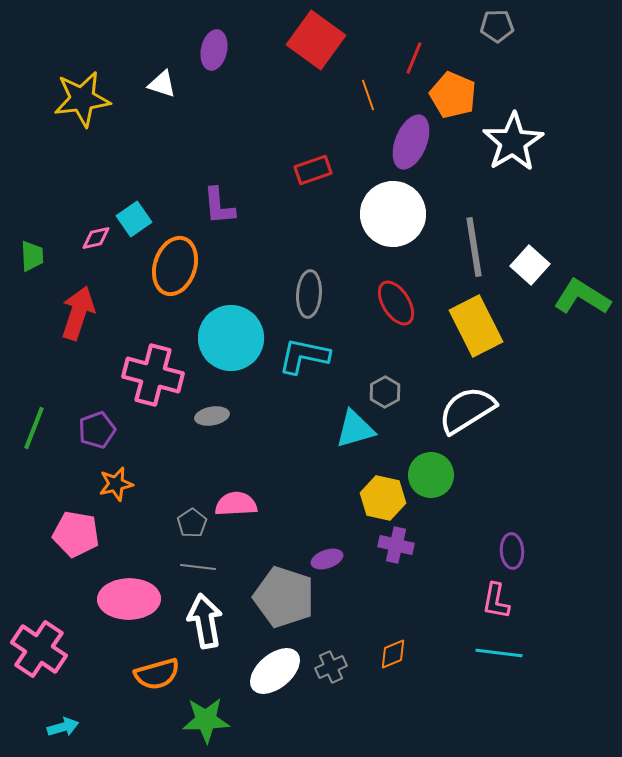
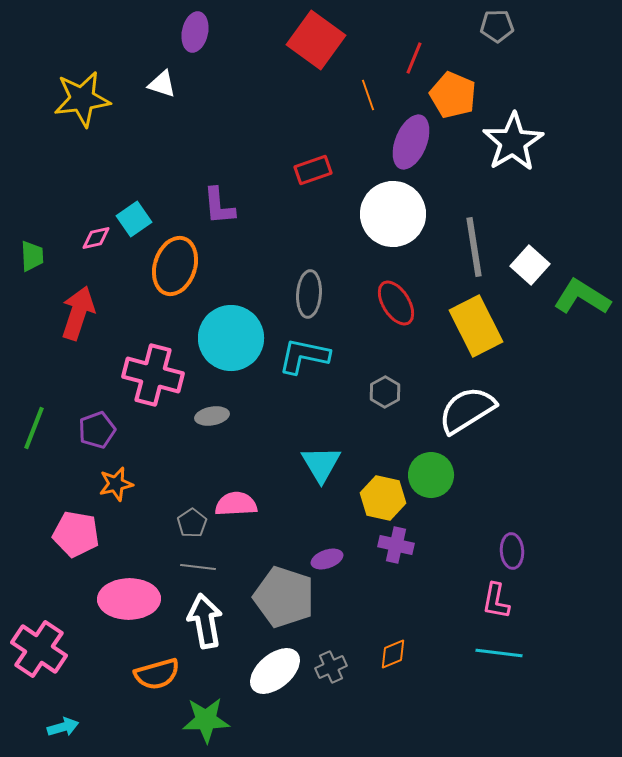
purple ellipse at (214, 50): moved 19 px left, 18 px up
cyan triangle at (355, 429): moved 34 px left, 35 px down; rotated 45 degrees counterclockwise
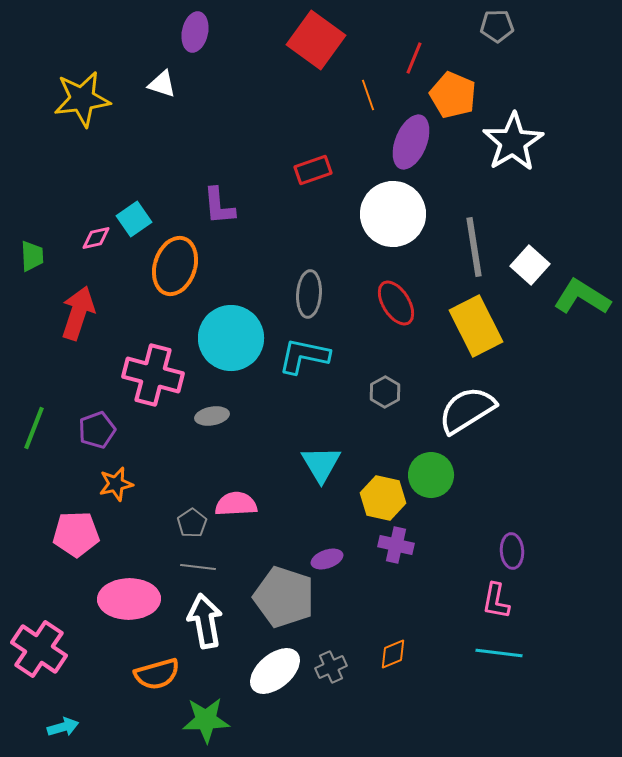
pink pentagon at (76, 534): rotated 12 degrees counterclockwise
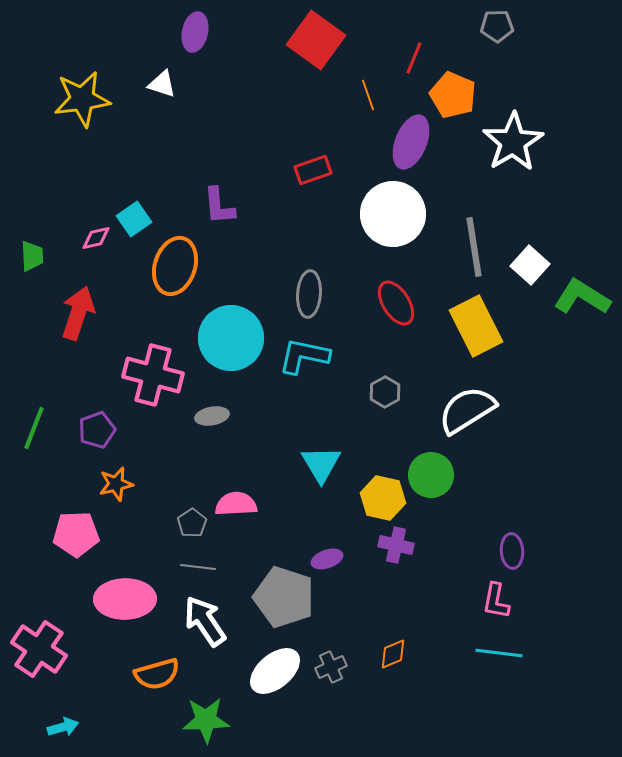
pink ellipse at (129, 599): moved 4 px left
white arrow at (205, 621): rotated 24 degrees counterclockwise
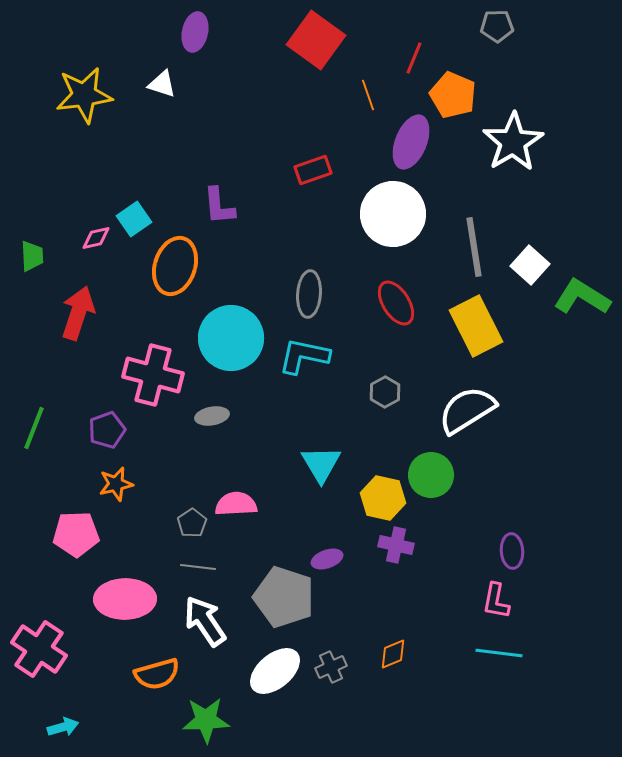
yellow star at (82, 99): moved 2 px right, 4 px up
purple pentagon at (97, 430): moved 10 px right
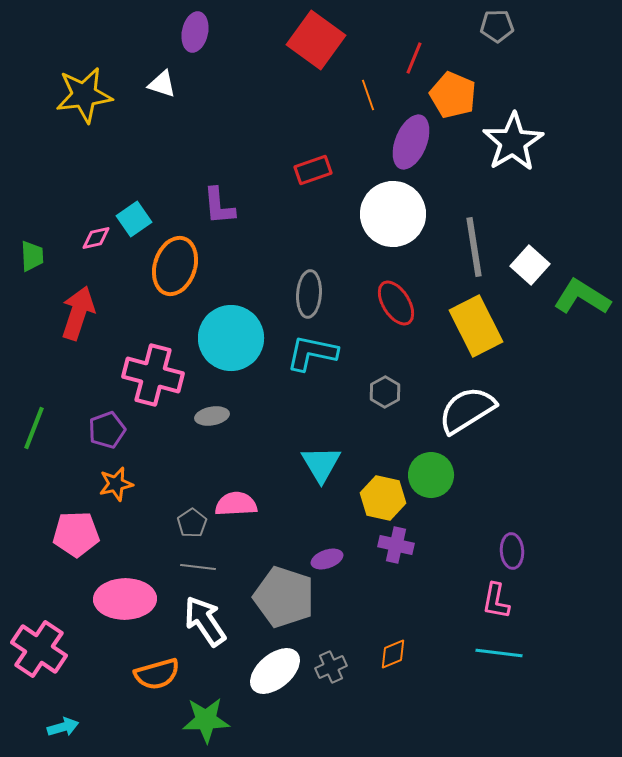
cyan L-shape at (304, 356): moved 8 px right, 3 px up
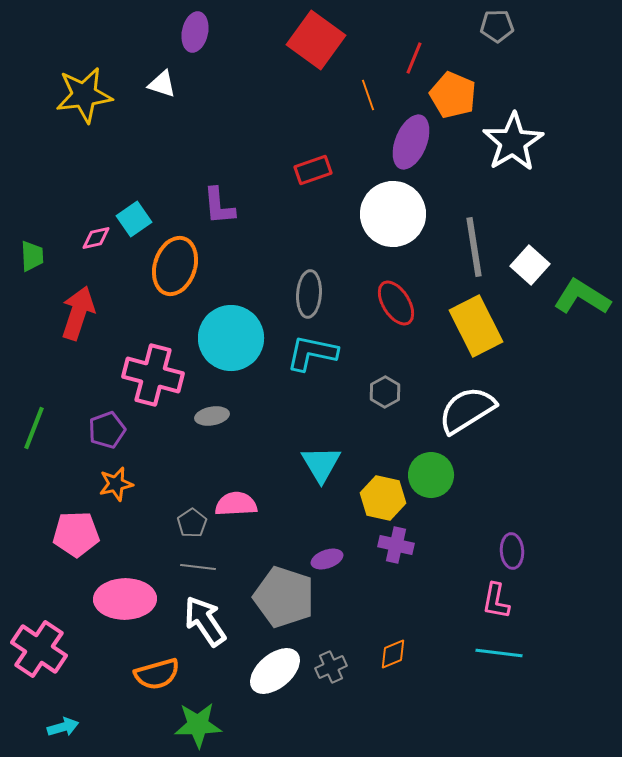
green star at (206, 720): moved 8 px left, 5 px down
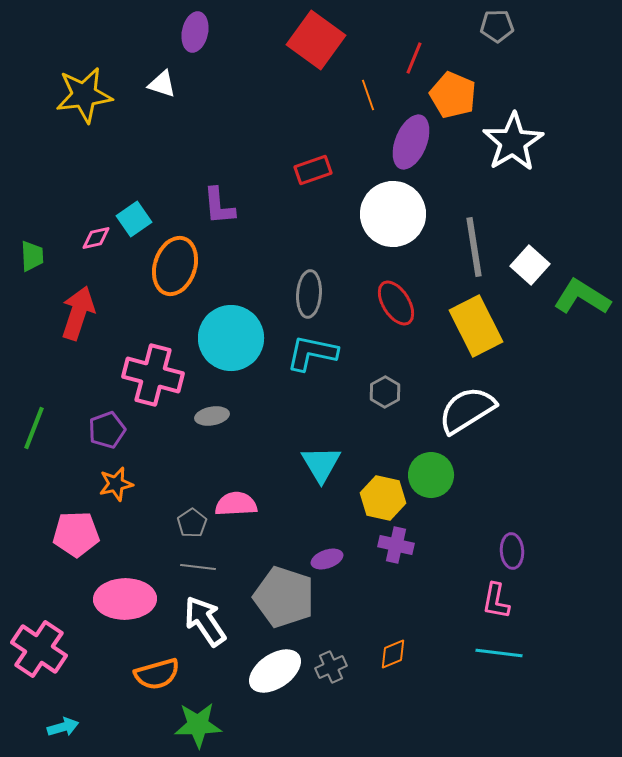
white ellipse at (275, 671): rotated 6 degrees clockwise
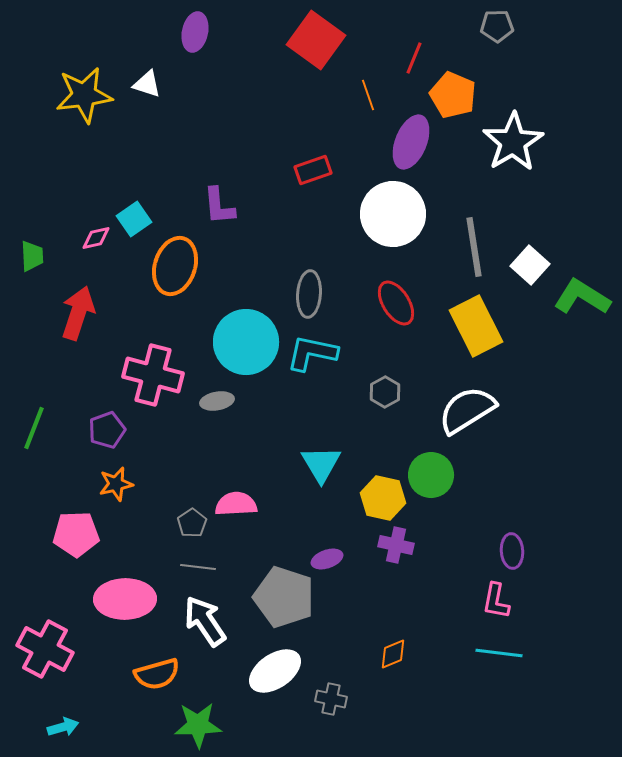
white triangle at (162, 84): moved 15 px left
cyan circle at (231, 338): moved 15 px right, 4 px down
gray ellipse at (212, 416): moved 5 px right, 15 px up
pink cross at (39, 649): moved 6 px right; rotated 6 degrees counterclockwise
gray cross at (331, 667): moved 32 px down; rotated 36 degrees clockwise
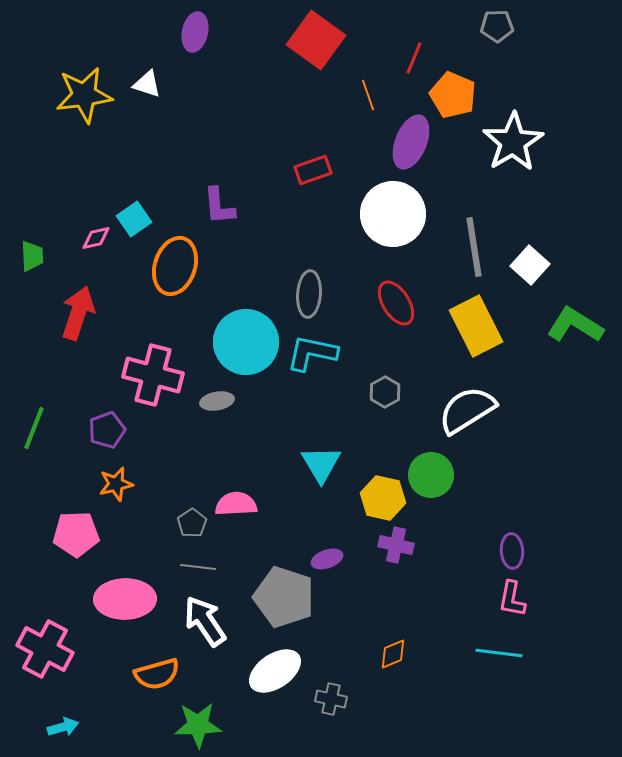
green L-shape at (582, 297): moved 7 px left, 28 px down
pink L-shape at (496, 601): moved 16 px right, 2 px up
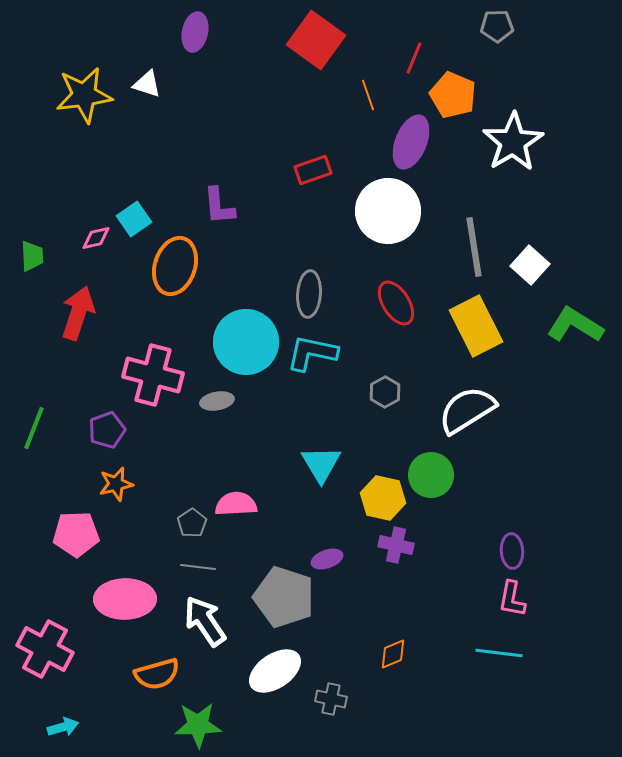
white circle at (393, 214): moved 5 px left, 3 px up
